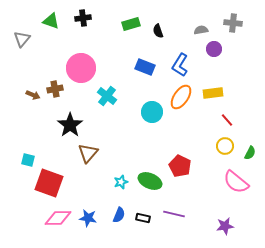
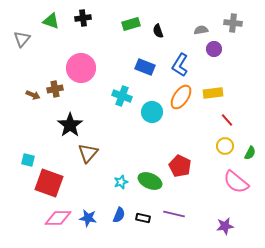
cyan cross: moved 15 px right; rotated 18 degrees counterclockwise
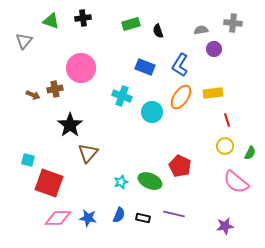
gray triangle: moved 2 px right, 2 px down
red line: rotated 24 degrees clockwise
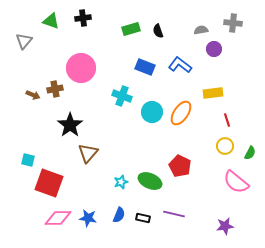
green rectangle: moved 5 px down
blue L-shape: rotated 95 degrees clockwise
orange ellipse: moved 16 px down
